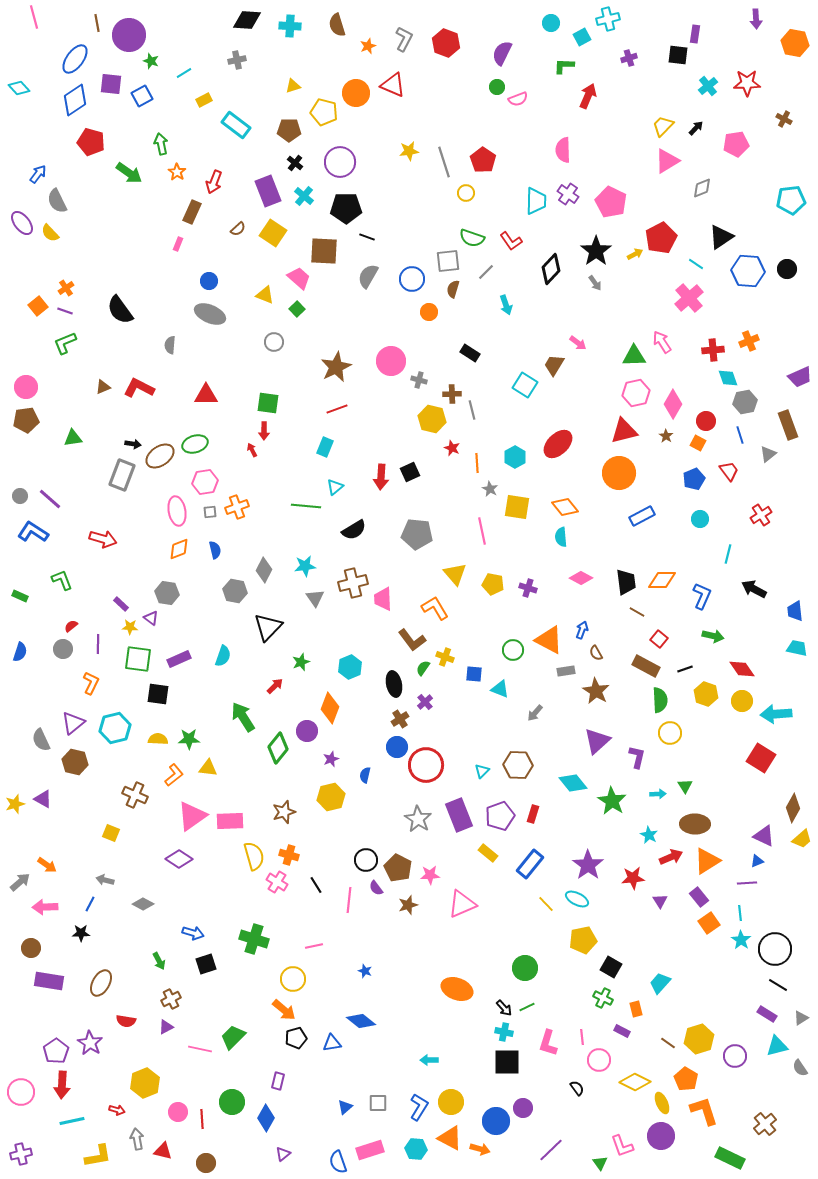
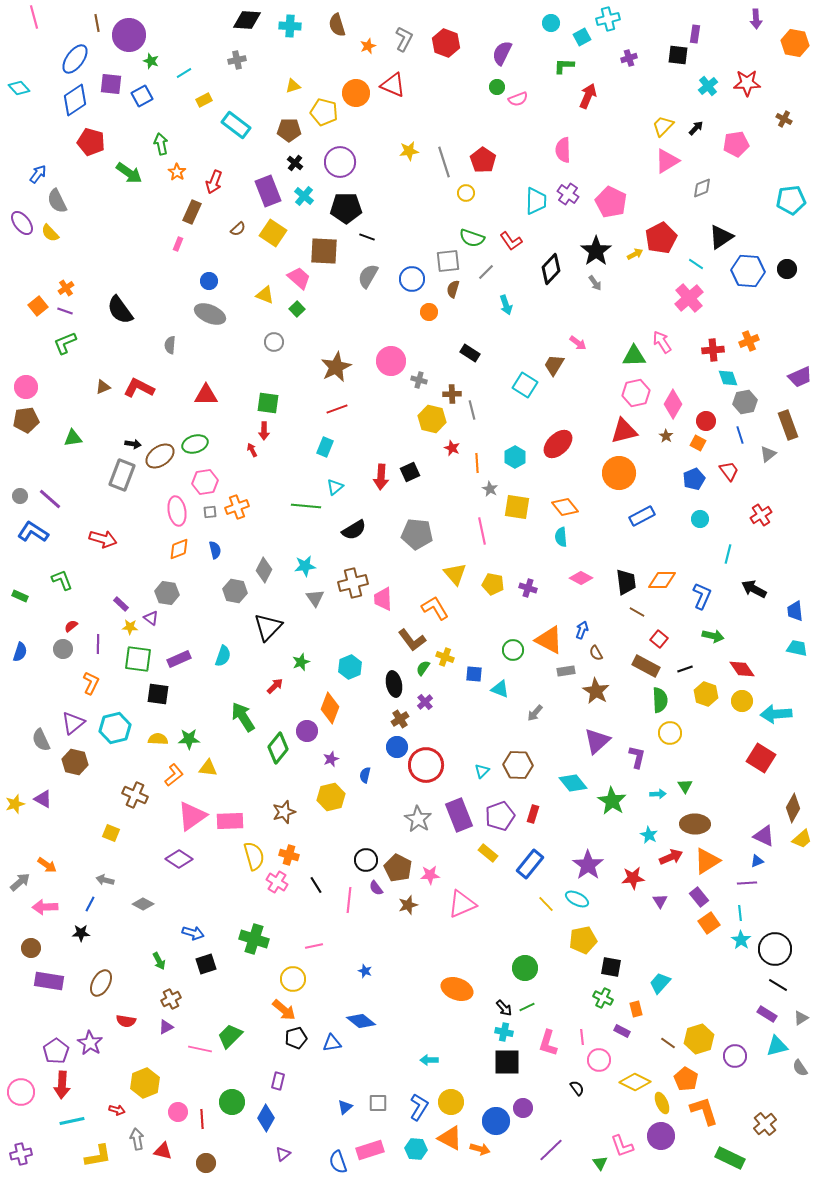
black square at (611, 967): rotated 20 degrees counterclockwise
green trapezoid at (233, 1037): moved 3 px left, 1 px up
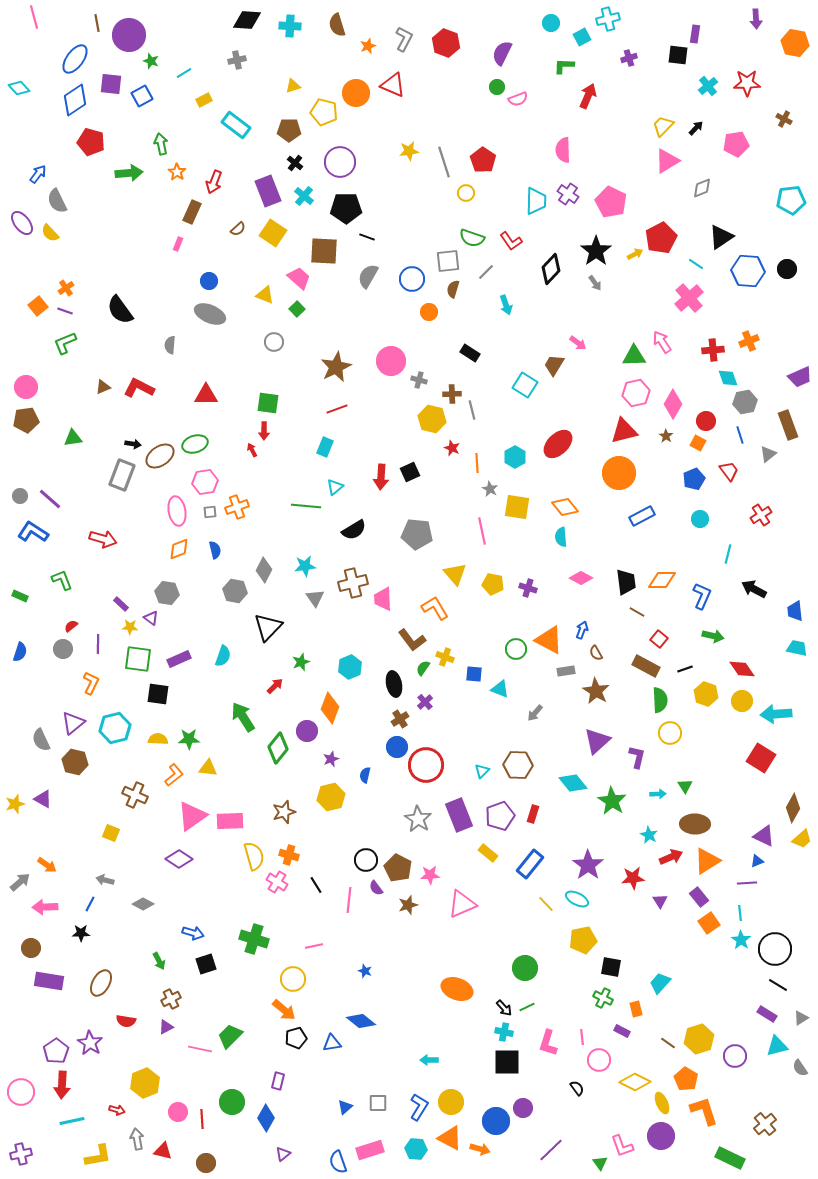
green arrow at (129, 173): rotated 40 degrees counterclockwise
green circle at (513, 650): moved 3 px right, 1 px up
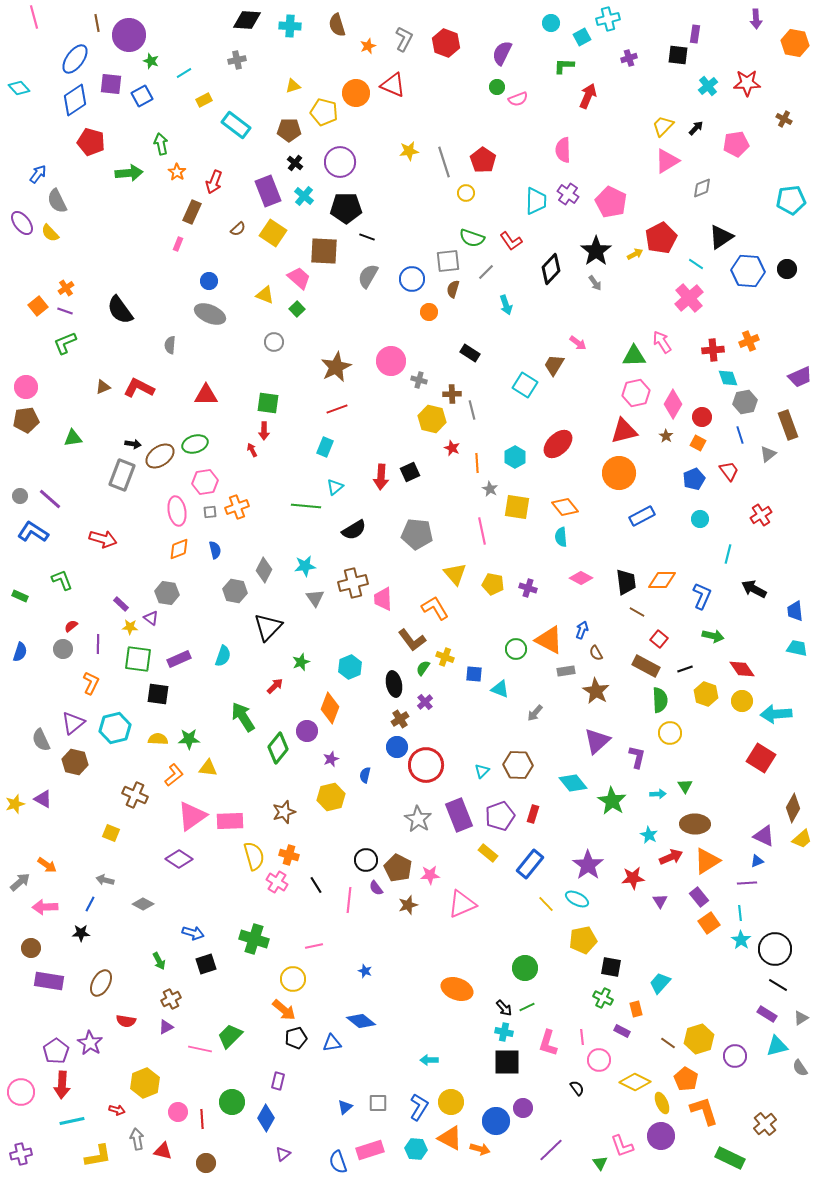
red circle at (706, 421): moved 4 px left, 4 px up
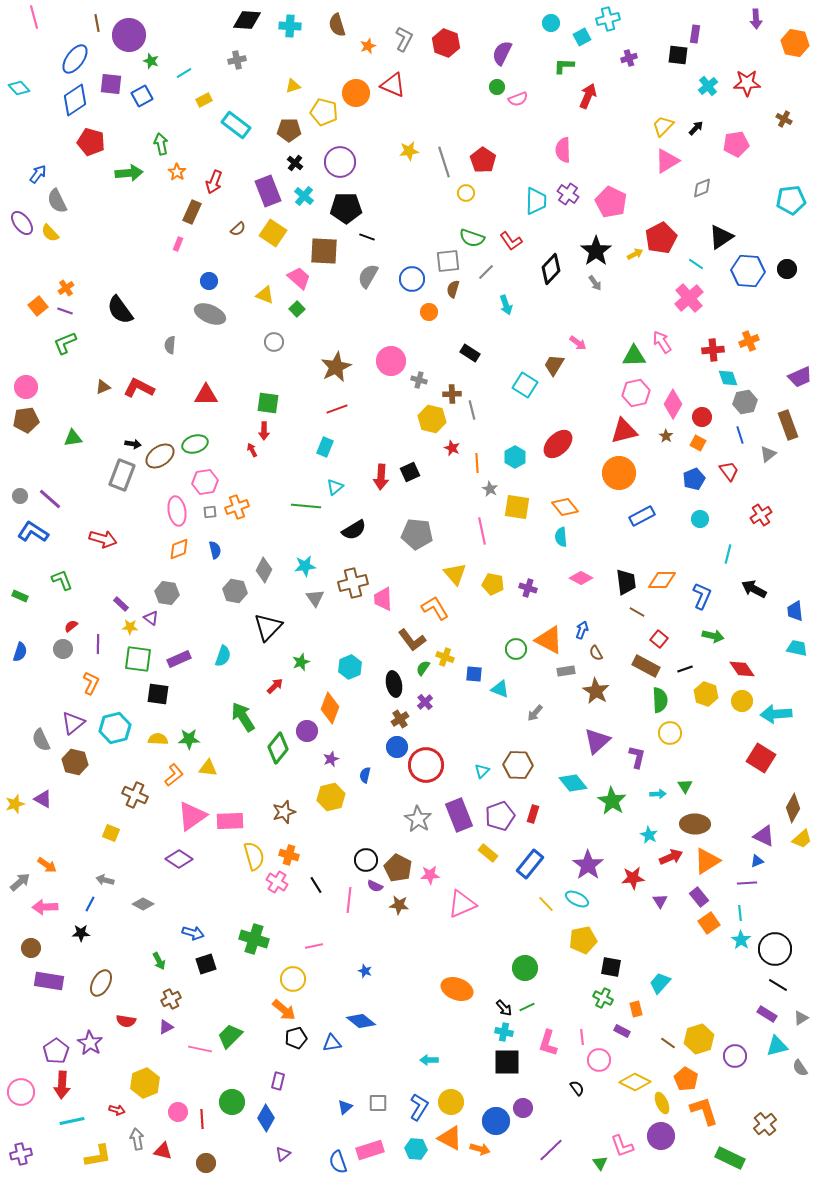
purple semicircle at (376, 888): moved 1 px left, 2 px up; rotated 28 degrees counterclockwise
brown star at (408, 905): moved 9 px left; rotated 24 degrees clockwise
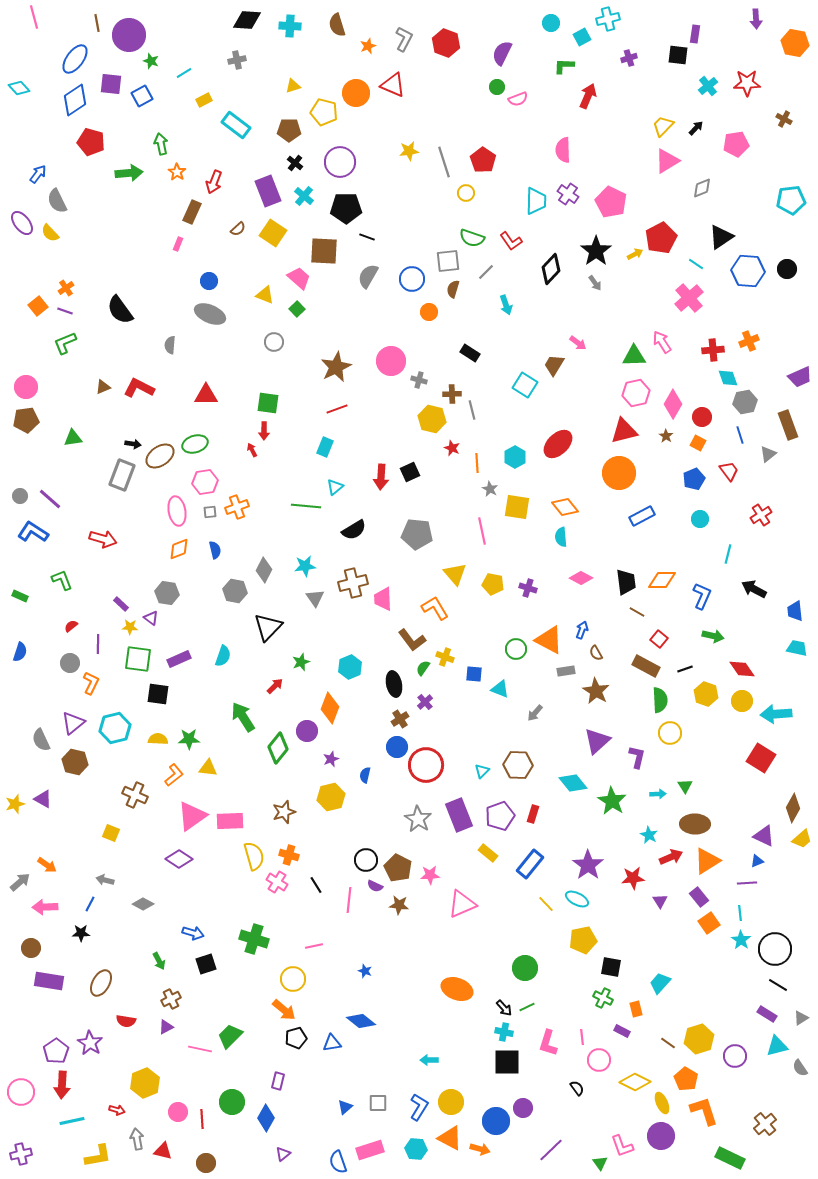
gray circle at (63, 649): moved 7 px right, 14 px down
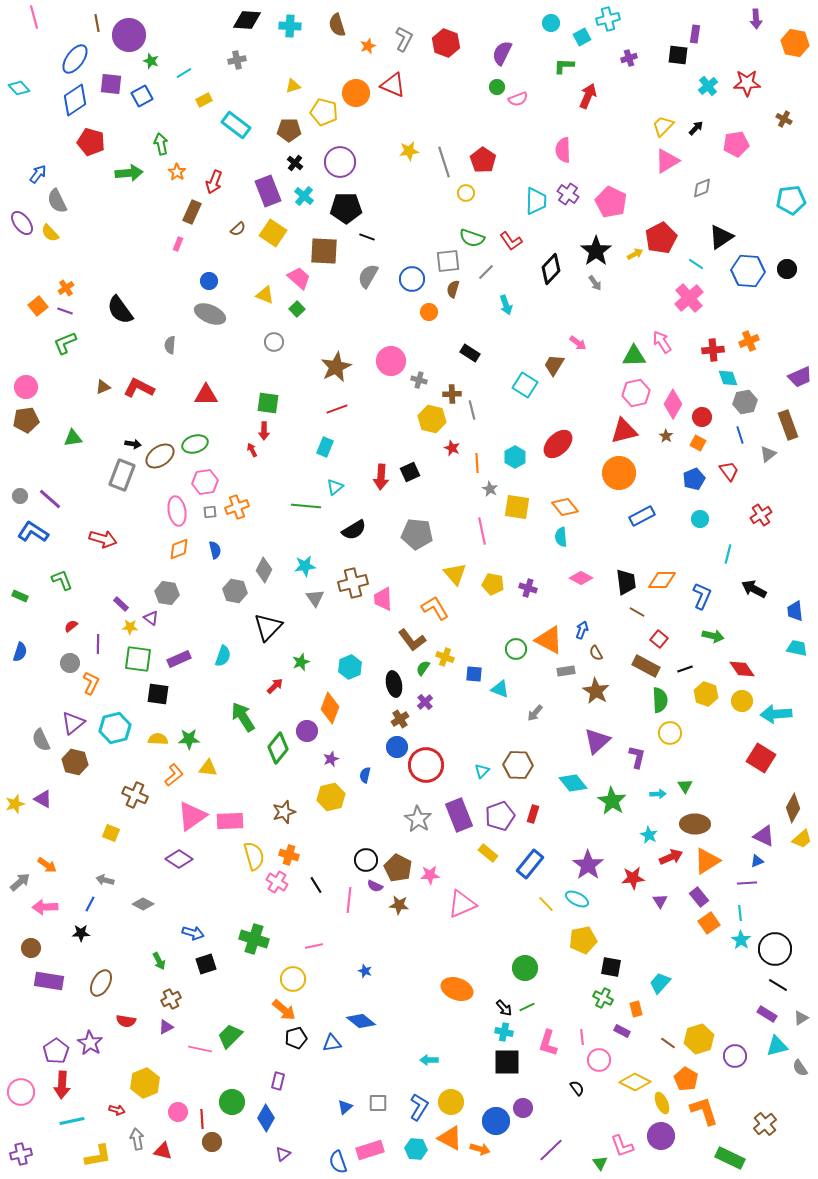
brown circle at (206, 1163): moved 6 px right, 21 px up
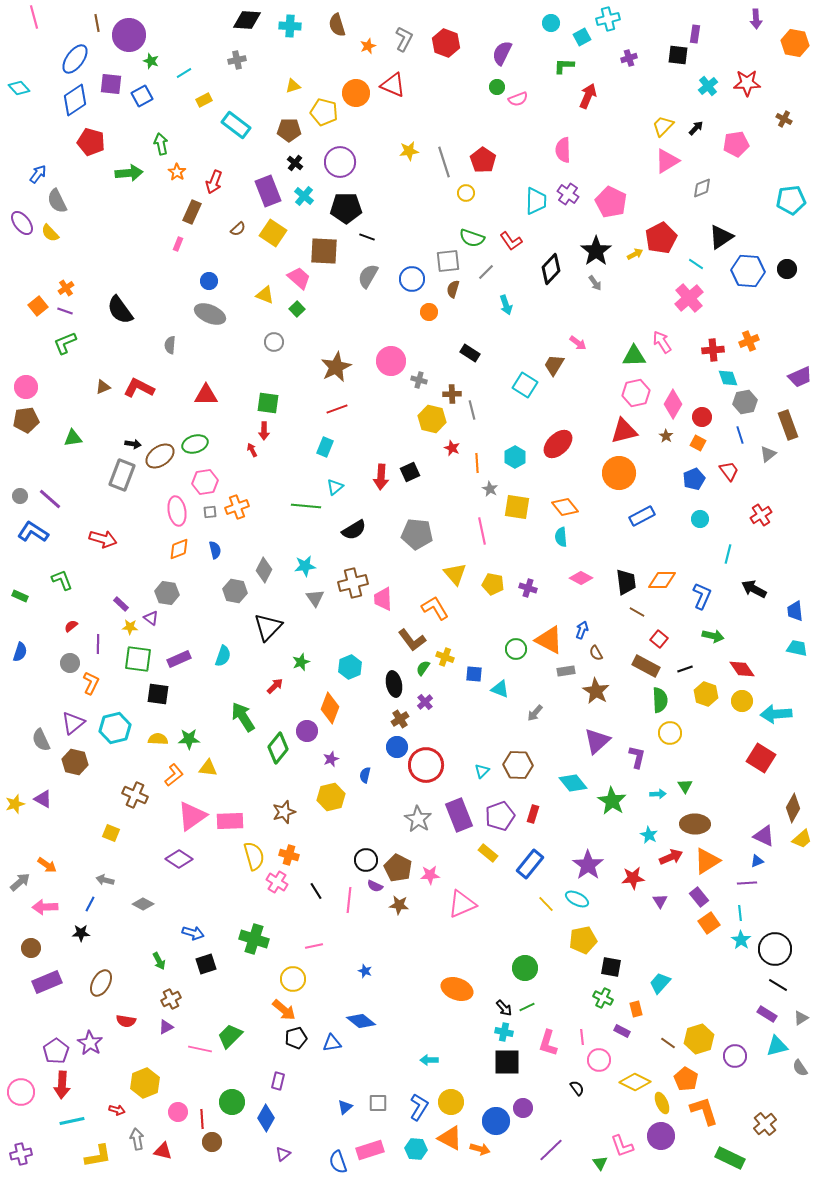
black line at (316, 885): moved 6 px down
purple rectangle at (49, 981): moved 2 px left, 1 px down; rotated 32 degrees counterclockwise
